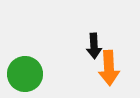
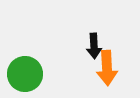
orange arrow: moved 2 px left
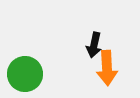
black arrow: moved 1 px up; rotated 15 degrees clockwise
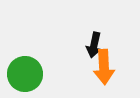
orange arrow: moved 3 px left, 1 px up
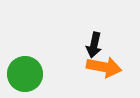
orange arrow: rotated 76 degrees counterclockwise
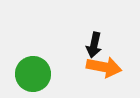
green circle: moved 8 px right
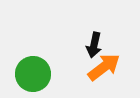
orange arrow: rotated 48 degrees counterclockwise
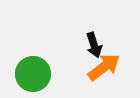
black arrow: rotated 30 degrees counterclockwise
